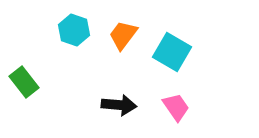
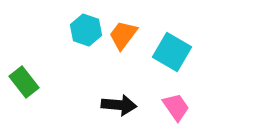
cyan hexagon: moved 12 px right
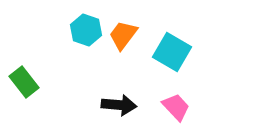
pink trapezoid: rotated 8 degrees counterclockwise
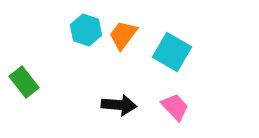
pink trapezoid: moved 1 px left
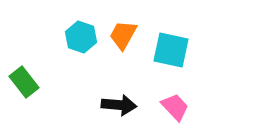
cyan hexagon: moved 5 px left, 7 px down
orange trapezoid: rotated 8 degrees counterclockwise
cyan square: moved 1 px left, 2 px up; rotated 18 degrees counterclockwise
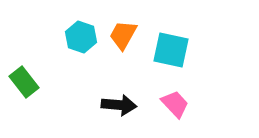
pink trapezoid: moved 3 px up
